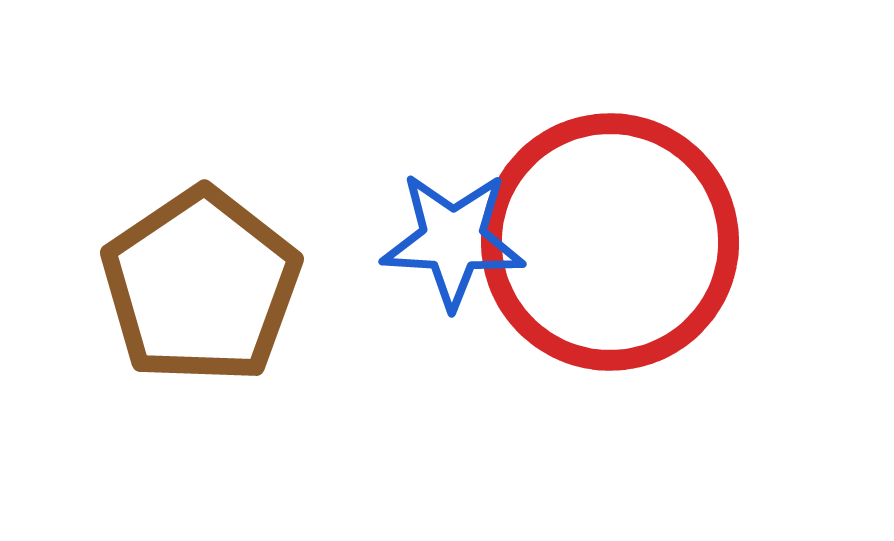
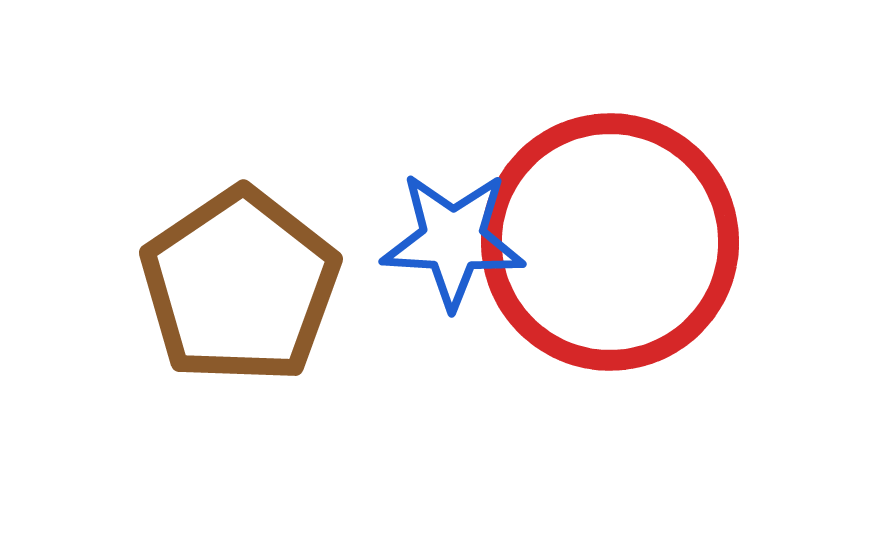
brown pentagon: moved 39 px right
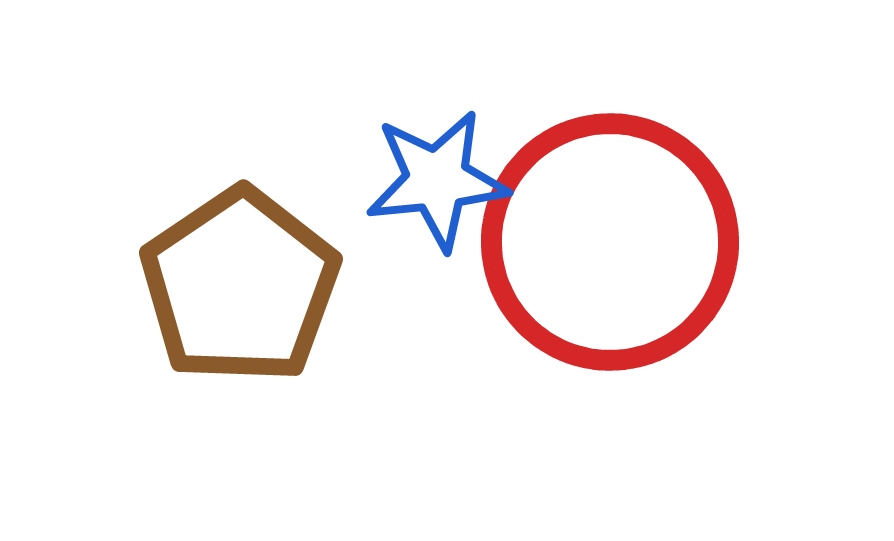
blue star: moved 16 px left, 60 px up; rotated 9 degrees counterclockwise
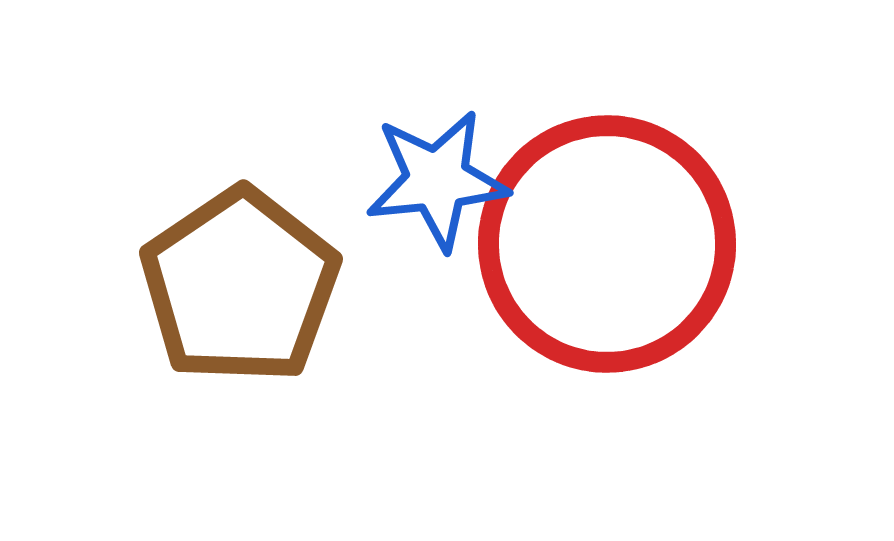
red circle: moved 3 px left, 2 px down
